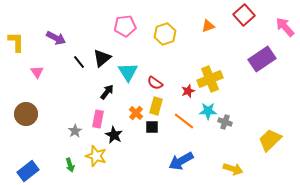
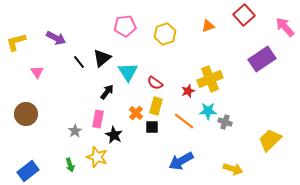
yellow L-shape: rotated 105 degrees counterclockwise
yellow star: moved 1 px right, 1 px down
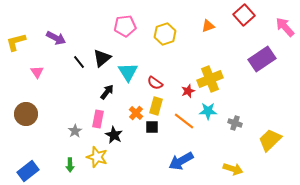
gray cross: moved 10 px right, 1 px down
green arrow: rotated 16 degrees clockwise
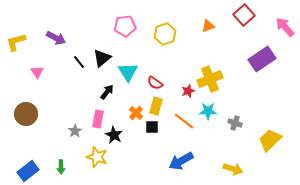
green arrow: moved 9 px left, 2 px down
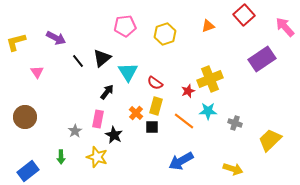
black line: moved 1 px left, 1 px up
brown circle: moved 1 px left, 3 px down
green arrow: moved 10 px up
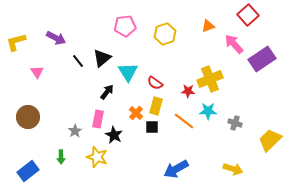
red square: moved 4 px right
pink arrow: moved 51 px left, 17 px down
red star: rotated 24 degrees clockwise
brown circle: moved 3 px right
blue arrow: moved 5 px left, 8 px down
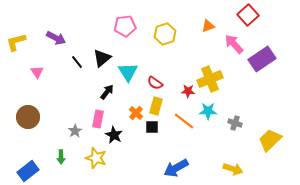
black line: moved 1 px left, 1 px down
yellow star: moved 1 px left, 1 px down
blue arrow: moved 1 px up
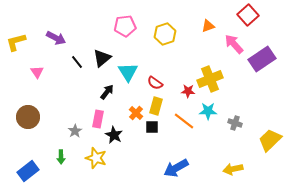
yellow arrow: rotated 150 degrees clockwise
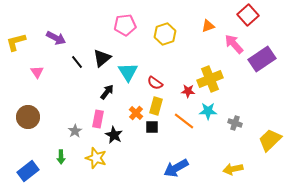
pink pentagon: moved 1 px up
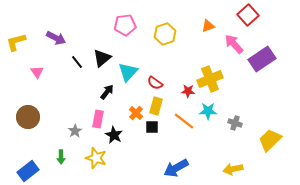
cyan triangle: rotated 15 degrees clockwise
